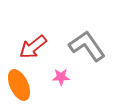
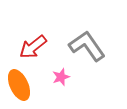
pink star: rotated 18 degrees counterclockwise
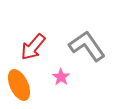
red arrow: rotated 12 degrees counterclockwise
pink star: rotated 18 degrees counterclockwise
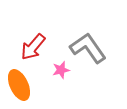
gray L-shape: moved 1 px right, 2 px down
pink star: moved 7 px up; rotated 24 degrees clockwise
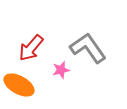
red arrow: moved 2 px left, 1 px down
orange ellipse: rotated 36 degrees counterclockwise
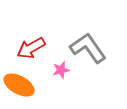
red arrow: rotated 20 degrees clockwise
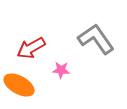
gray L-shape: moved 8 px right, 9 px up
pink star: rotated 18 degrees clockwise
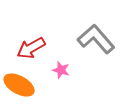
gray L-shape: rotated 6 degrees counterclockwise
pink star: rotated 12 degrees clockwise
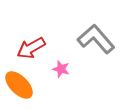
pink star: moved 1 px up
orange ellipse: rotated 16 degrees clockwise
